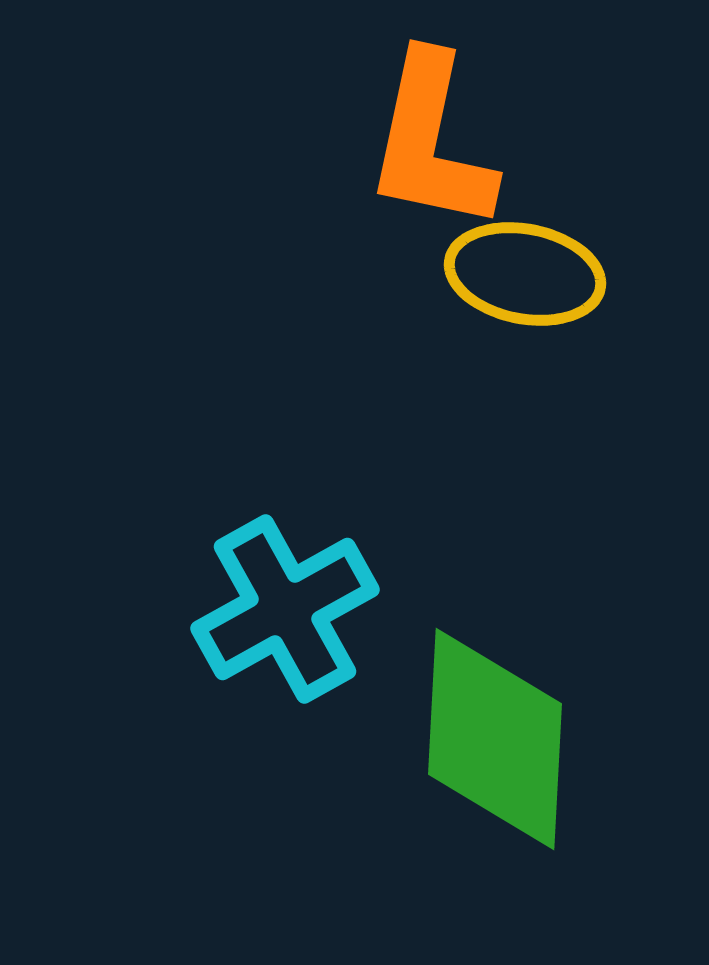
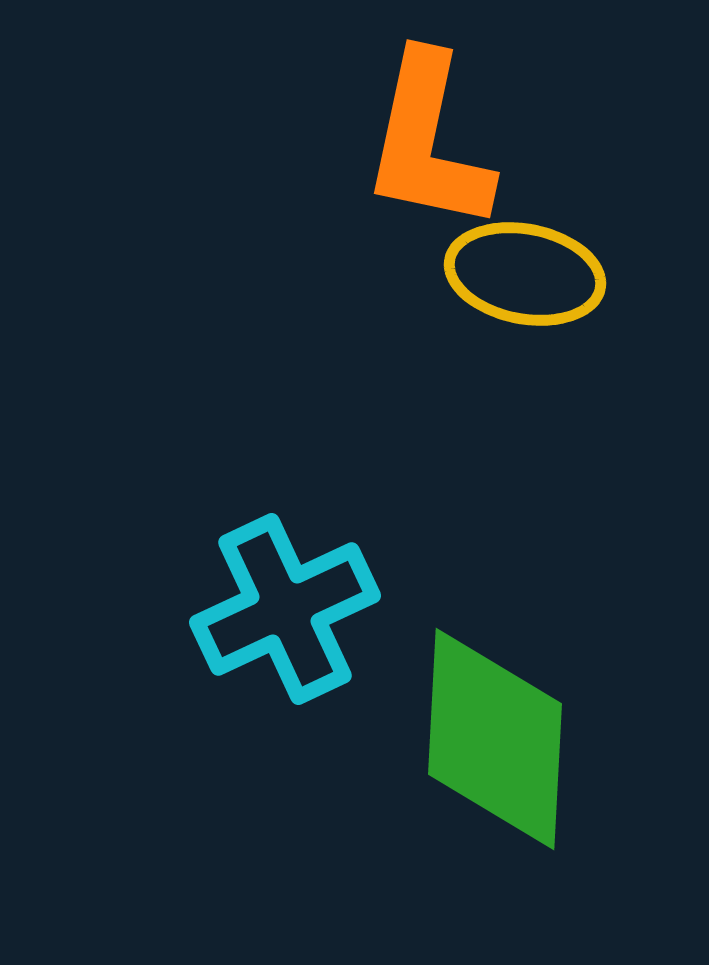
orange L-shape: moved 3 px left
cyan cross: rotated 4 degrees clockwise
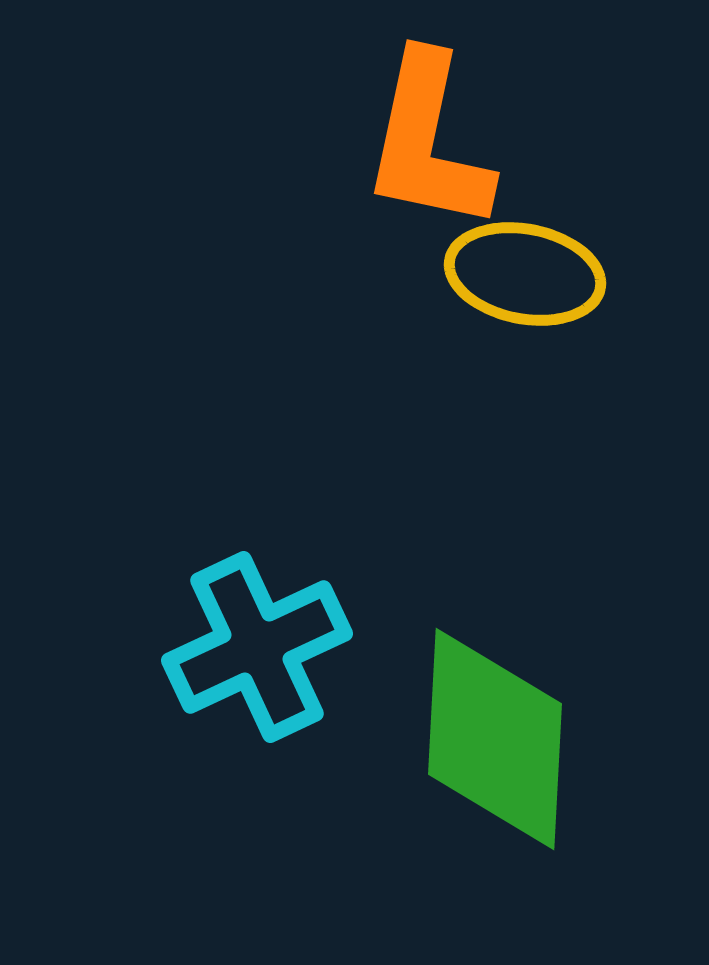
cyan cross: moved 28 px left, 38 px down
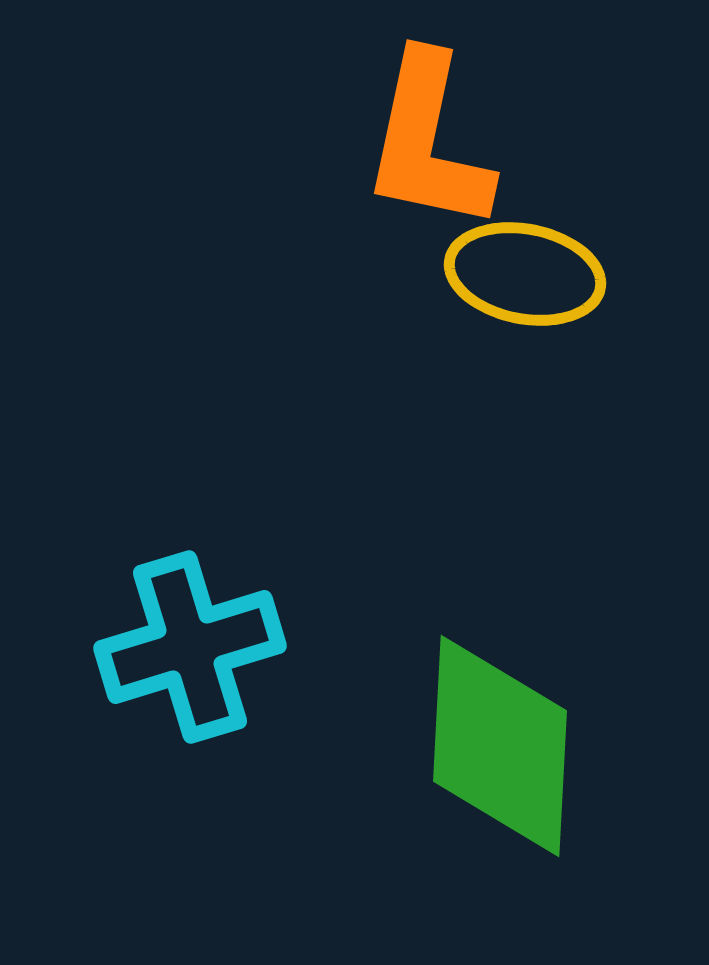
cyan cross: moved 67 px left; rotated 8 degrees clockwise
green diamond: moved 5 px right, 7 px down
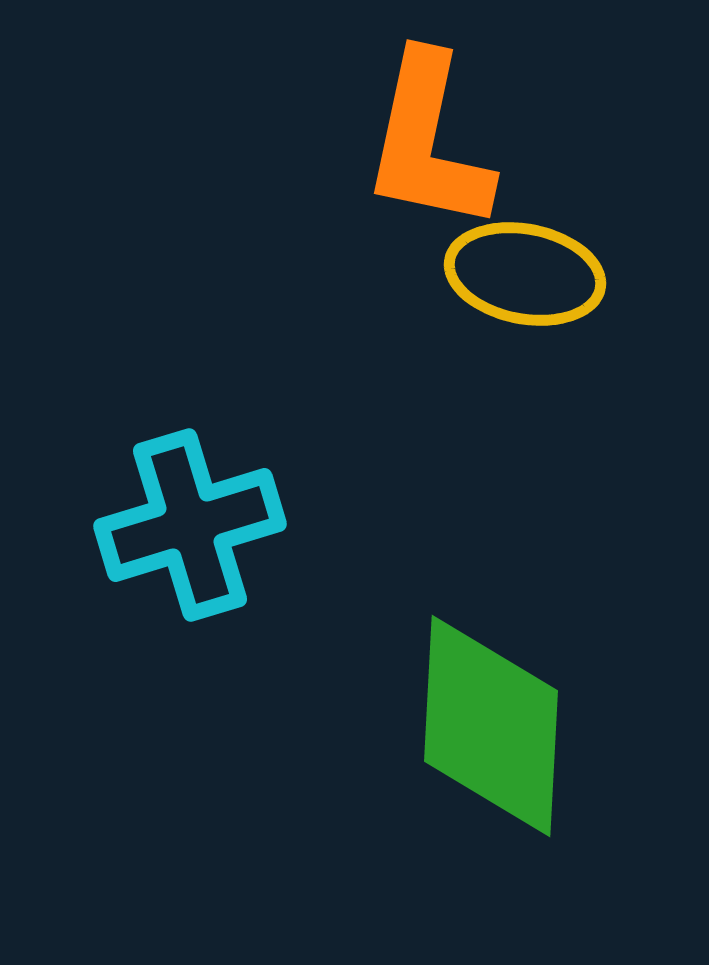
cyan cross: moved 122 px up
green diamond: moved 9 px left, 20 px up
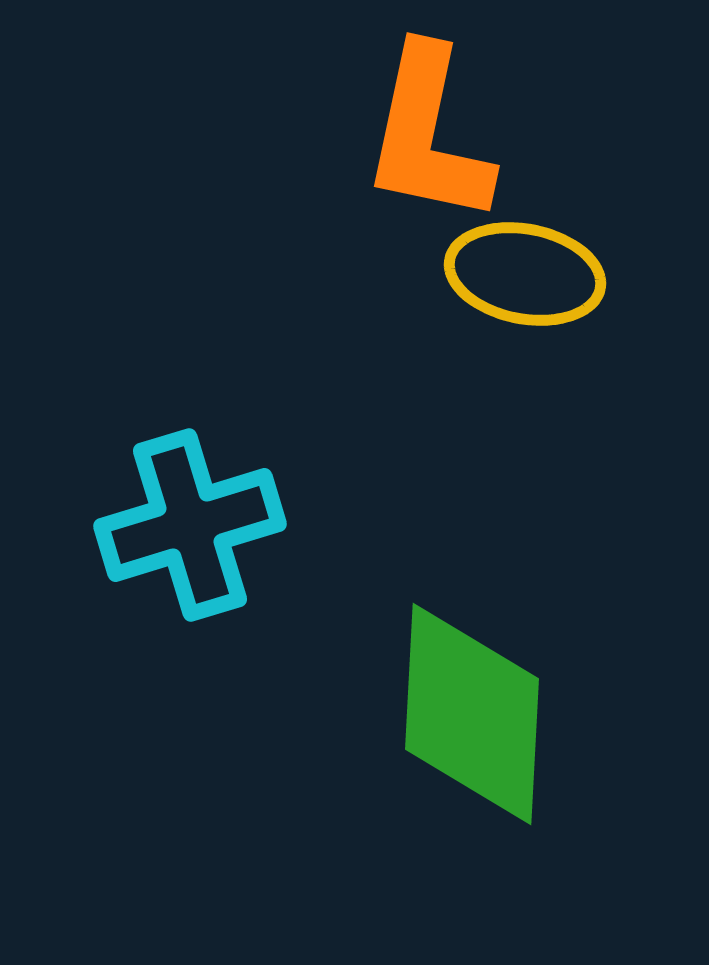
orange L-shape: moved 7 px up
green diamond: moved 19 px left, 12 px up
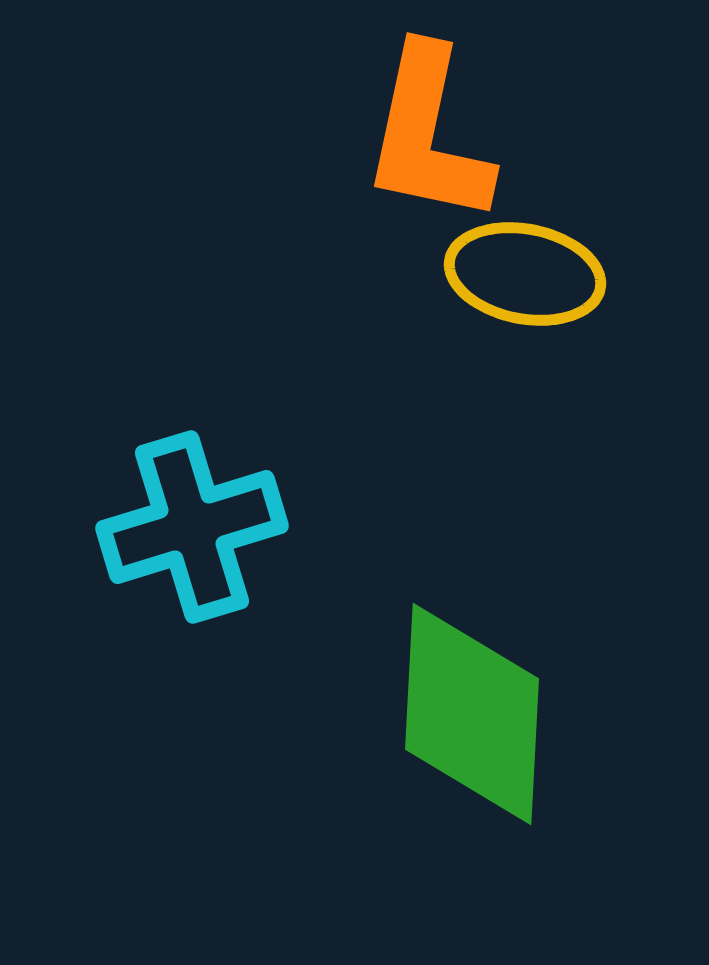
cyan cross: moved 2 px right, 2 px down
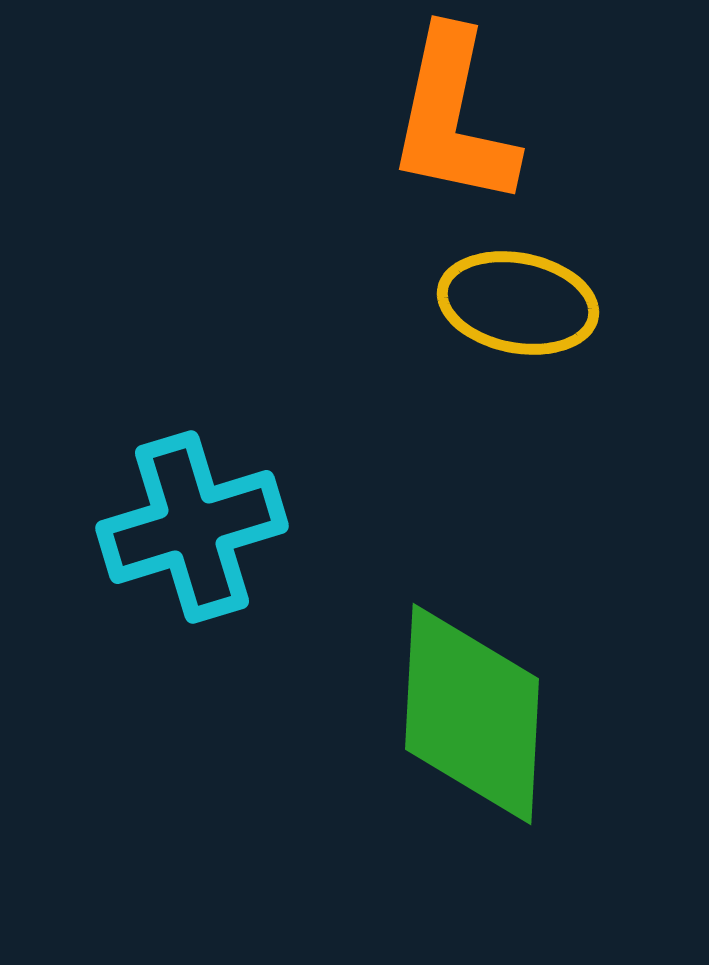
orange L-shape: moved 25 px right, 17 px up
yellow ellipse: moved 7 px left, 29 px down
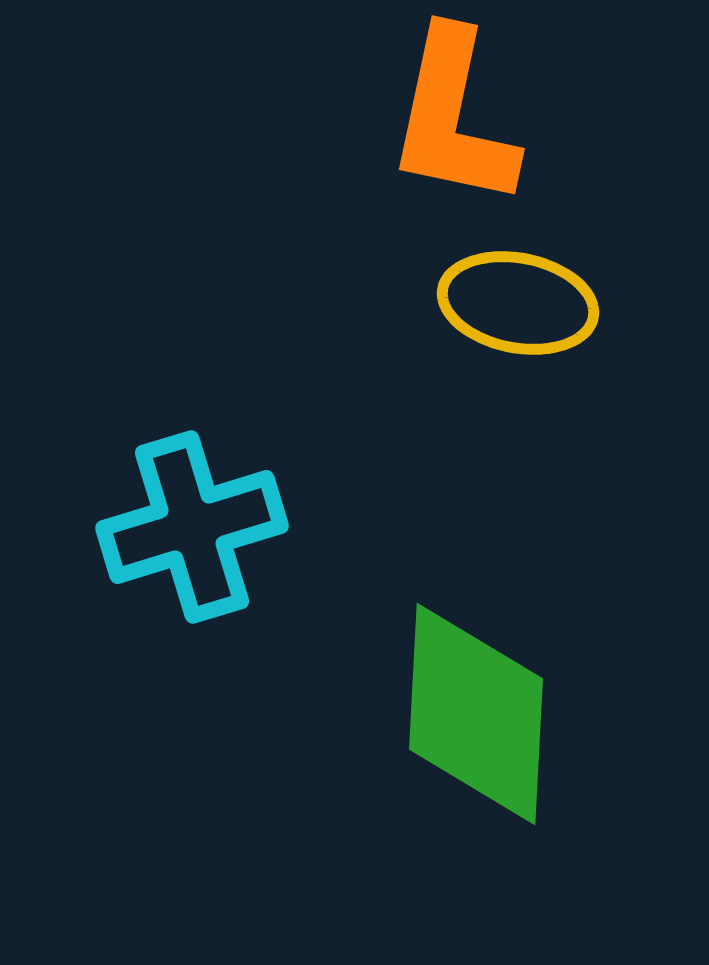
green diamond: moved 4 px right
